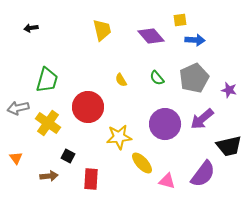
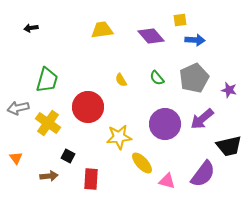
yellow trapezoid: rotated 85 degrees counterclockwise
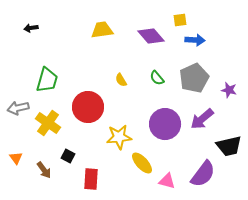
brown arrow: moved 5 px left, 6 px up; rotated 60 degrees clockwise
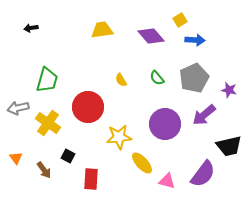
yellow square: rotated 24 degrees counterclockwise
purple arrow: moved 2 px right, 4 px up
